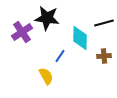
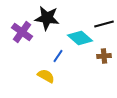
black line: moved 1 px down
purple cross: rotated 20 degrees counterclockwise
cyan diamond: rotated 50 degrees counterclockwise
blue line: moved 2 px left
yellow semicircle: rotated 30 degrees counterclockwise
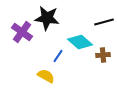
black line: moved 2 px up
cyan diamond: moved 4 px down
brown cross: moved 1 px left, 1 px up
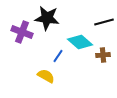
purple cross: rotated 15 degrees counterclockwise
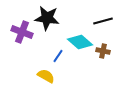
black line: moved 1 px left, 1 px up
brown cross: moved 4 px up; rotated 16 degrees clockwise
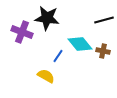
black line: moved 1 px right, 1 px up
cyan diamond: moved 2 px down; rotated 10 degrees clockwise
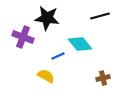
black line: moved 4 px left, 4 px up
purple cross: moved 1 px right, 5 px down
brown cross: moved 27 px down; rotated 24 degrees counterclockwise
blue line: rotated 32 degrees clockwise
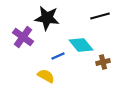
purple cross: rotated 15 degrees clockwise
cyan diamond: moved 1 px right, 1 px down
brown cross: moved 16 px up
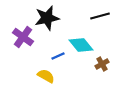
black star: rotated 20 degrees counterclockwise
brown cross: moved 1 px left, 2 px down; rotated 16 degrees counterclockwise
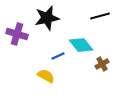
purple cross: moved 6 px left, 3 px up; rotated 20 degrees counterclockwise
